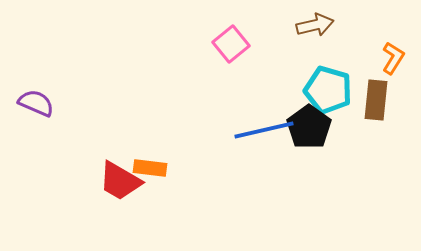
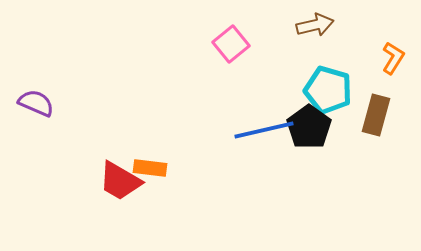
brown rectangle: moved 15 px down; rotated 9 degrees clockwise
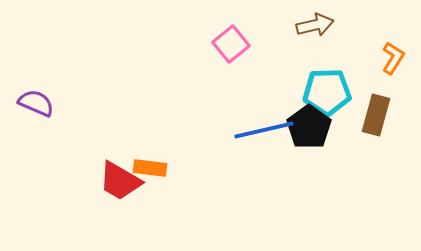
cyan pentagon: moved 1 px left, 2 px down; rotated 18 degrees counterclockwise
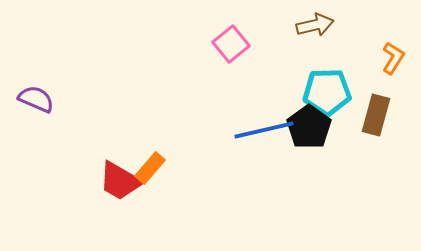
purple semicircle: moved 4 px up
orange rectangle: rotated 56 degrees counterclockwise
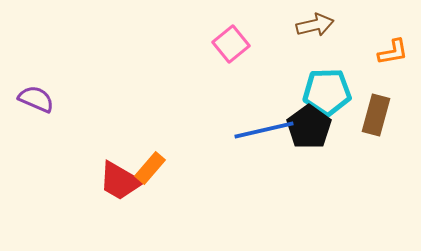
orange L-shape: moved 6 px up; rotated 48 degrees clockwise
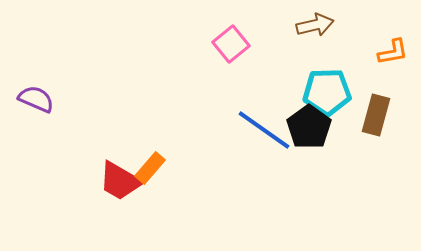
blue line: rotated 48 degrees clockwise
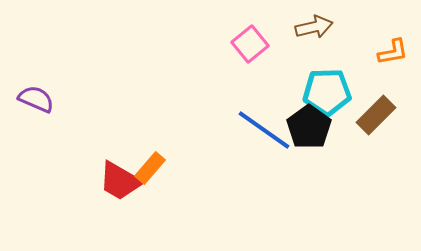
brown arrow: moved 1 px left, 2 px down
pink square: moved 19 px right
brown rectangle: rotated 30 degrees clockwise
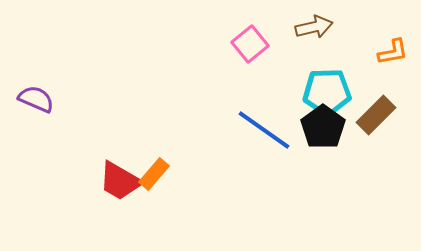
black pentagon: moved 14 px right
orange rectangle: moved 4 px right, 6 px down
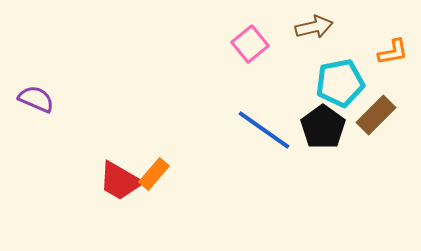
cyan pentagon: moved 13 px right, 9 px up; rotated 9 degrees counterclockwise
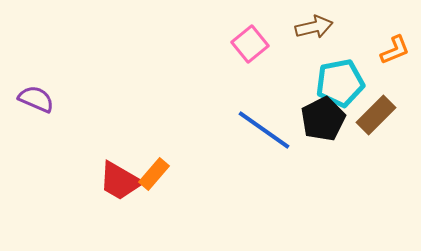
orange L-shape: moved 2 px right, 2 px up; rotated 12 degrees counterclockwise
black pentagon: moved 8 px up; rotated 9 degrees clockwise
